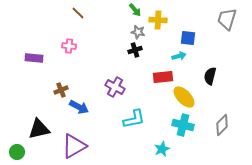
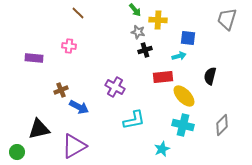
black cross: moved 10 px right
yellow ellipse: moved 1 px up
cyan L-shape: moved 1 px down
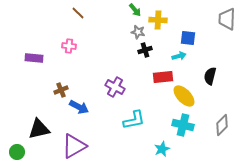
gray trapezoid: rotated 15 degrees counterclockwise
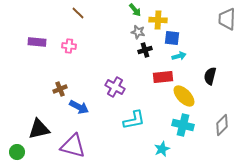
blue square: moved 16 px left
purple rectangle: moved 3 px right, 16 px up
brown cross: moved 1 px left, 1 px up
purple triangle: moved 1 px left; rotated 44 degrees clockwise
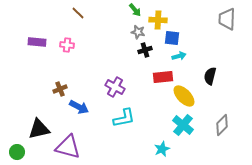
pink cross: moved 2 px left, 1 px up
cyan L-shape: moved 10 px left, 2 px up
cyan cross: rotated 25 degrees clockwise
purple triangle: moved 5 px left, 1 px down
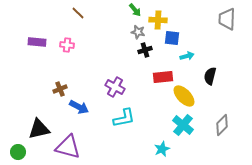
cyan arrow: moved 8 px right
green circle: moved 1 px right
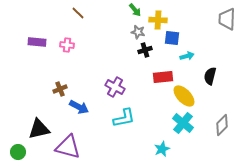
cyan cross: moved 2 px up
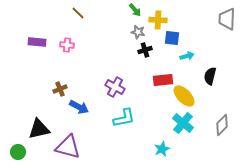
red rectangle: moved 3 px down
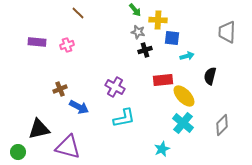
gray trapezoid: moved 13 px down
pink cross: rotated 24 degrees counterclockwise
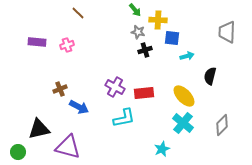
red rectangle: moved 19 px left, 13 px down
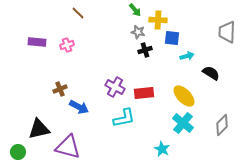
black semicircle: moved 1 px right, 3 px up; rotated 108 degrees clockwise
cyan star: rotated 21 degrees counterclockwise
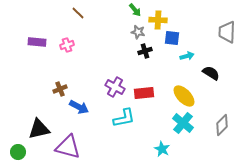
black cross: moved 1 px down
